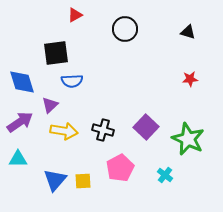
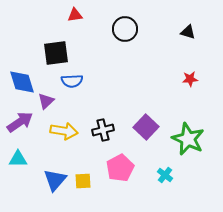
red triangle: rotated 21 degrees clockwise
purple triangle: moved 4 px left, 4 px up
black cross: rotated 30 degrees counterclockwise
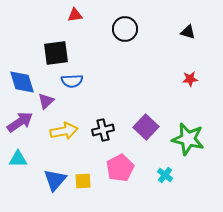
yellow arrow: rotated 20 degrees counterclockwise
green star: rotated 12 degrees counterclockwise
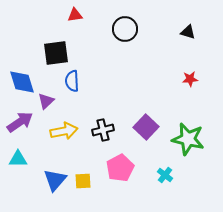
blue semicircle: rotated 90 degrees clockwise
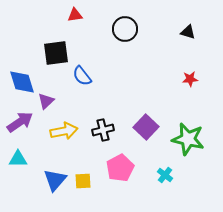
blue semicircle: moved 10 px right, 5 px up; rotated 35 degrees counterclockwise
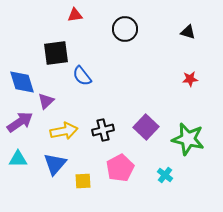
blue triangle: moved 16 px up
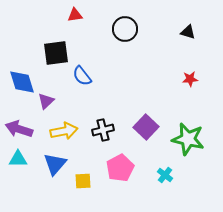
purple arrow: moved 1 px left, 7 px down; rotated 128 degrees counterclockwise
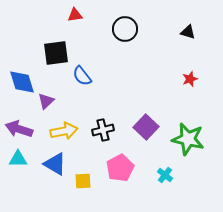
red star: rotated 14 degrees counterclockwise
blue triangle: rotated 40 degrees counterclockwise
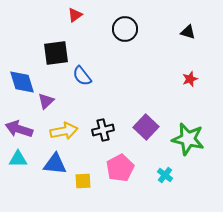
red triangle: rotated 28 degrees counterclockwise
blue triangle: rotated 25 degrees counterclockwise
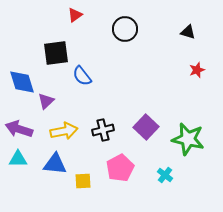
red star: moved 7 px right, 9 px up
